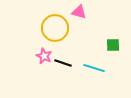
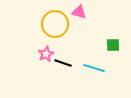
yellow circle: moved 4 px up
pink star: moved 2 px right, 2 px up; rotated 21 degrees clockwise
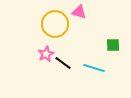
black line: rotated 18 degrees clockwise
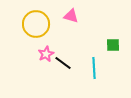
pink triangle: moved 8 px left, 4 px down
yellow circle: moved 19 px left
cyan line: rotated 70 degrees clockwise
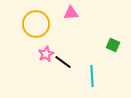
pink triangle: moved 3 px up; rotated 21 degrees counterclockwise
green square: rotated 24 degrees clockwise
black line: moved 1 px up
cyan line: moved 2 px left, 8 px down
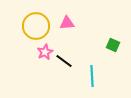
pink triangle: moved 4 px left, 10 px down
yellow circle: moved 2 px down
pink star: moved 1 px left, 2 px up
black line: moved 1 px right, 1 px up
